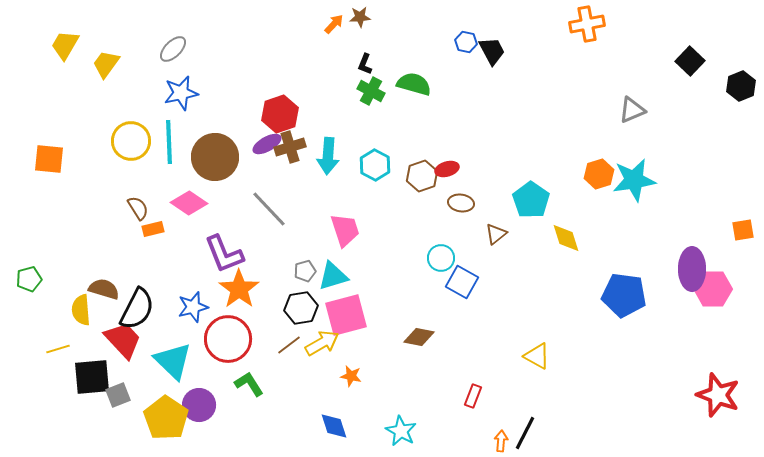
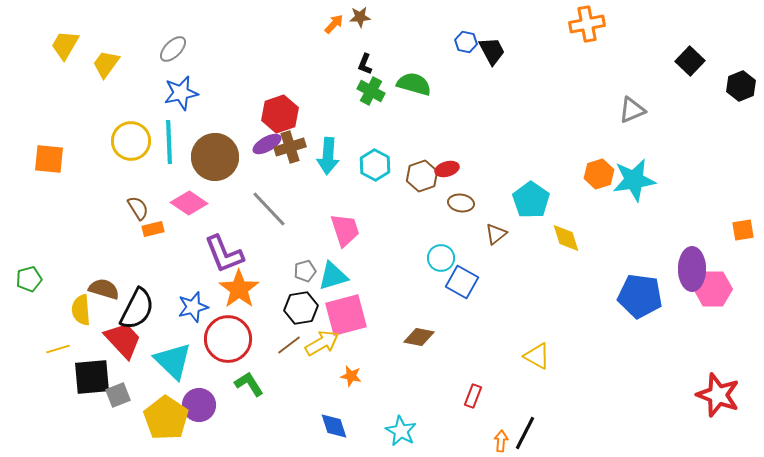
blue pentagon at (624, 295): moved 16 px right, 1 px down
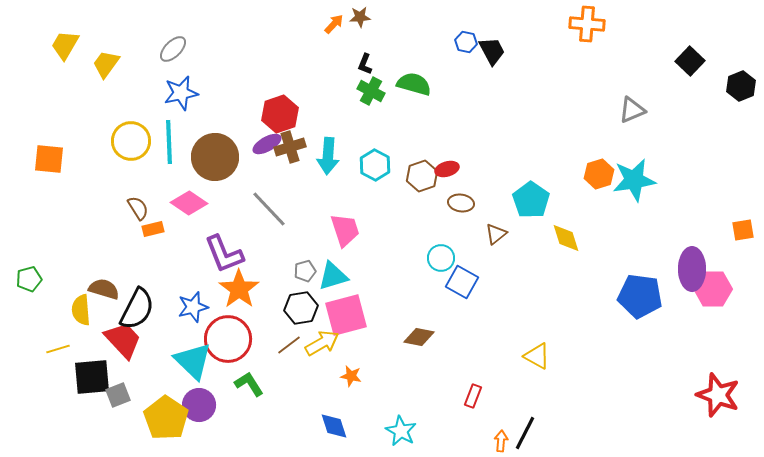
orange cross at (587, 24): rotated 16 degrees clockwise
cyan triangle at (173, 361): moved 20 px right
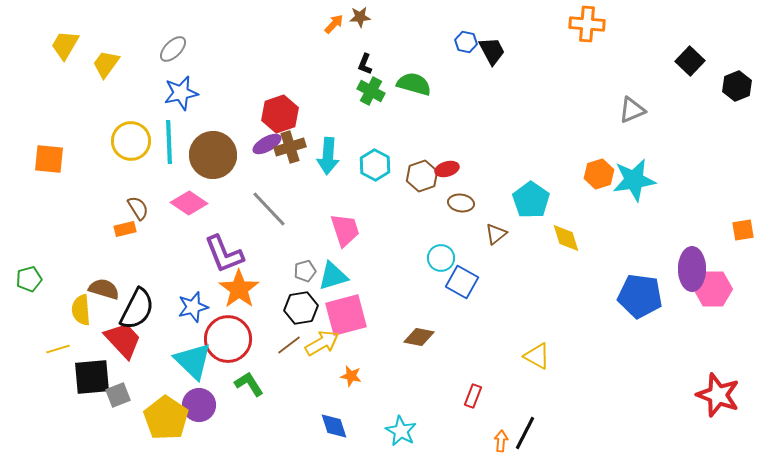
black hexagon at (741, 86): moved 4 px left
brown circle at (215, 157): moved 2 px left, 2 px up
orange rectangle at (153, 229): moved 28 px left
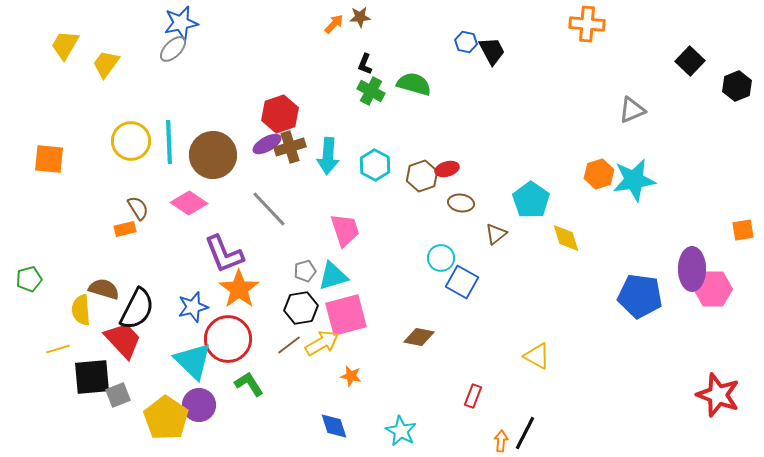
blue star at (181, 93): moved 70 px up
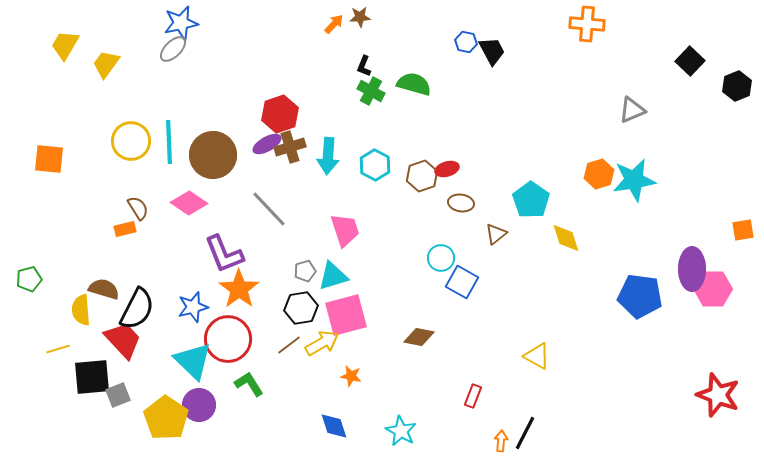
black L-shape at (365, 64): moved 1 px left, 2 px down
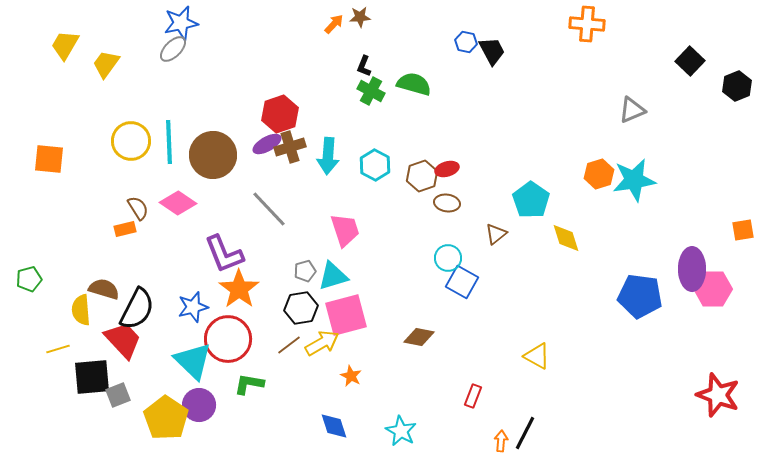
pink diamond at (189, 203): moved 11 px left
brown ellipse at (461, 203): moved 14 px left
cyan circle at (441, 258): moved 7 px right
orange star at (351, 376): rotated 15 degrees clockwise
green L-shape at (249, 384): rotated 48 degrees counterclockwise
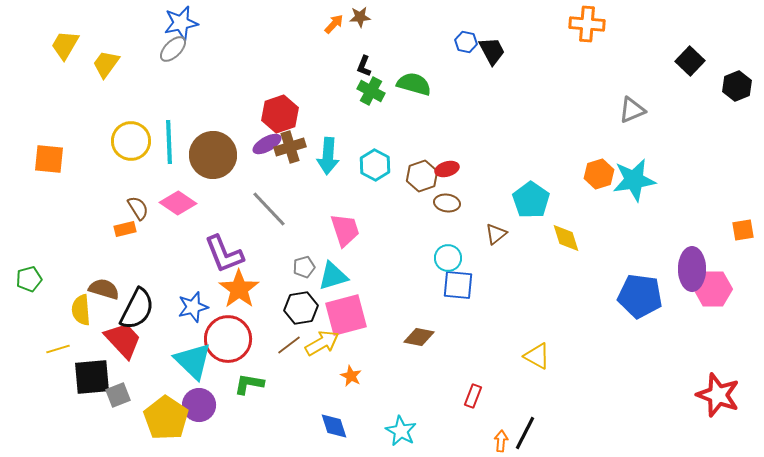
gray pentagon at (305, 271): moved 1 px left, 4 px up
blue square at (462, 282): moved 4 px left, 3 px down; rotated 24 degrees counterclockwise
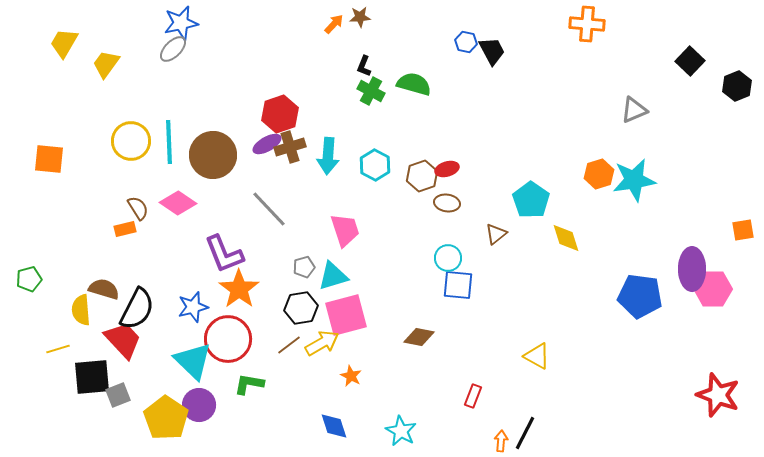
yellow trapezoid at (65, 45): moved 1 px left, 2 px up
gray triangle at (632, 110): moved 2 px right
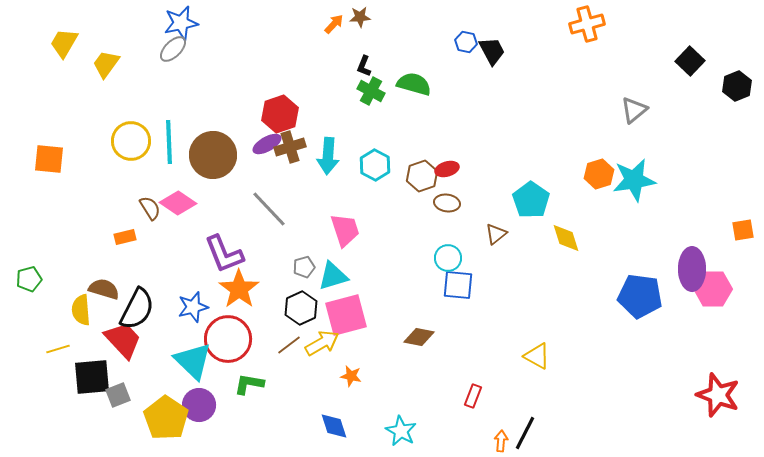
orange cross at (587, 24): rotated 20 degrees counterclockwise
gray triangle at (634, 110): rotated 16 degrees counterclockwise
brown semicircle at (138, 208): moved 12 px right
orange rectangle at (125, 229): moved 8 px down
black hexagon at (301, 308): rotated 16 degrees counterclockwise
orange star at (351, 376): rotated 15 degrees counterclockwise
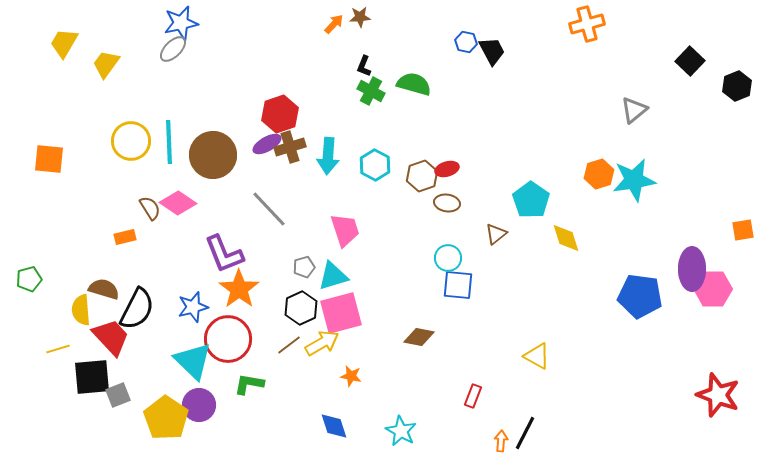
pink square at (346, 315): moved 5 px left, 2 px up
red trapezoid at (123, 340): moved 12 px left, 3 px up
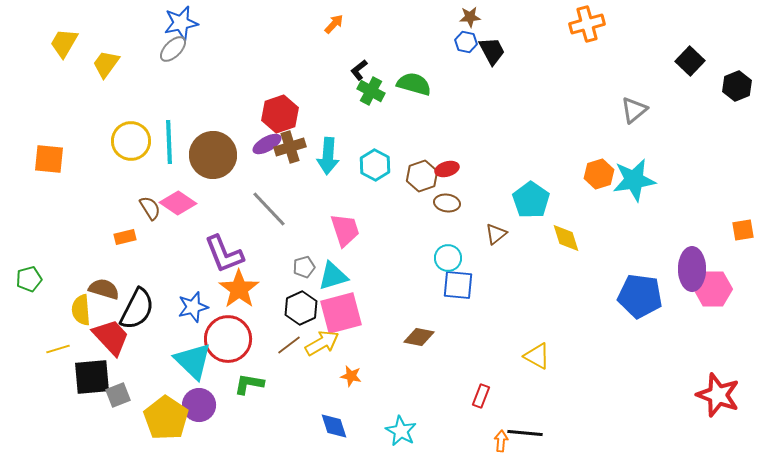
brown star at (360, 17): moved 110 px right
black L-shape at (364, 66): moved 5 px left, 4 px down; rotated 30 degrees clockwise
red rectangle at (473, 396): moved 8 px right
black line at (525, 433): rotated 68 degrees clockwise
